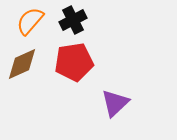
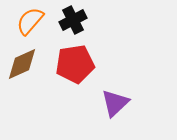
red pentagon: moved 1 px right, 2 px down
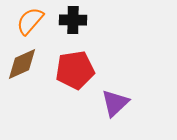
black cross: rotated 28 degrees clockwise
red pentagon: moved 6 px down
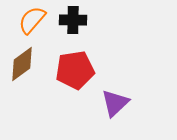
orange semicircle: moved 2 px right, 1 px up
brown diamond: rotated 12 degrees counterclockwise
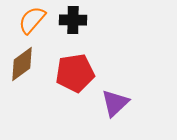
red pentagon: moved 3 px down
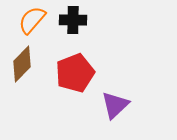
brown diamond: rotated 9 degrees counterclockwise
red pentagon: rotated 12 degrees counterclockwise
purple triangle: moved 2 px down
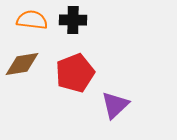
orange semicircle: rotated 56 degrees clockwise
brown diamond: rotated 36 degrees clockwise
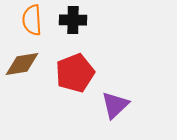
orange semicircle: rotated 100 degrees counterclockwise
